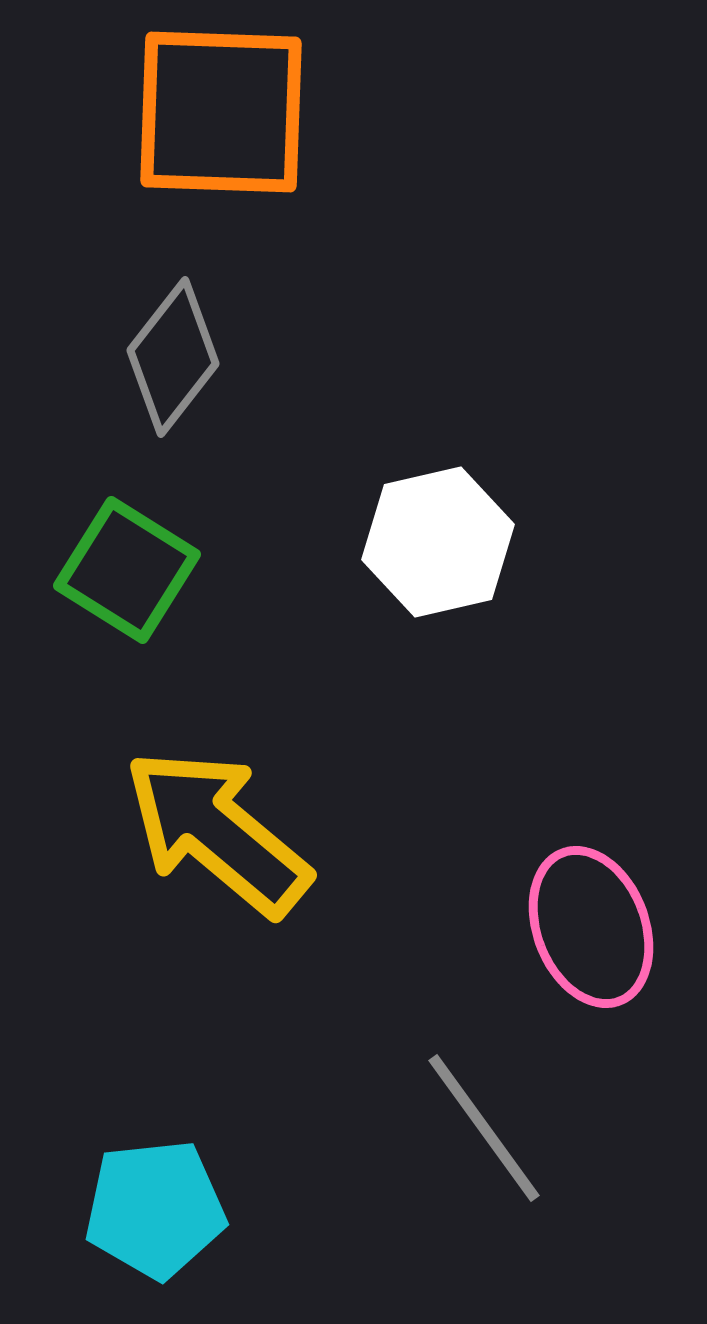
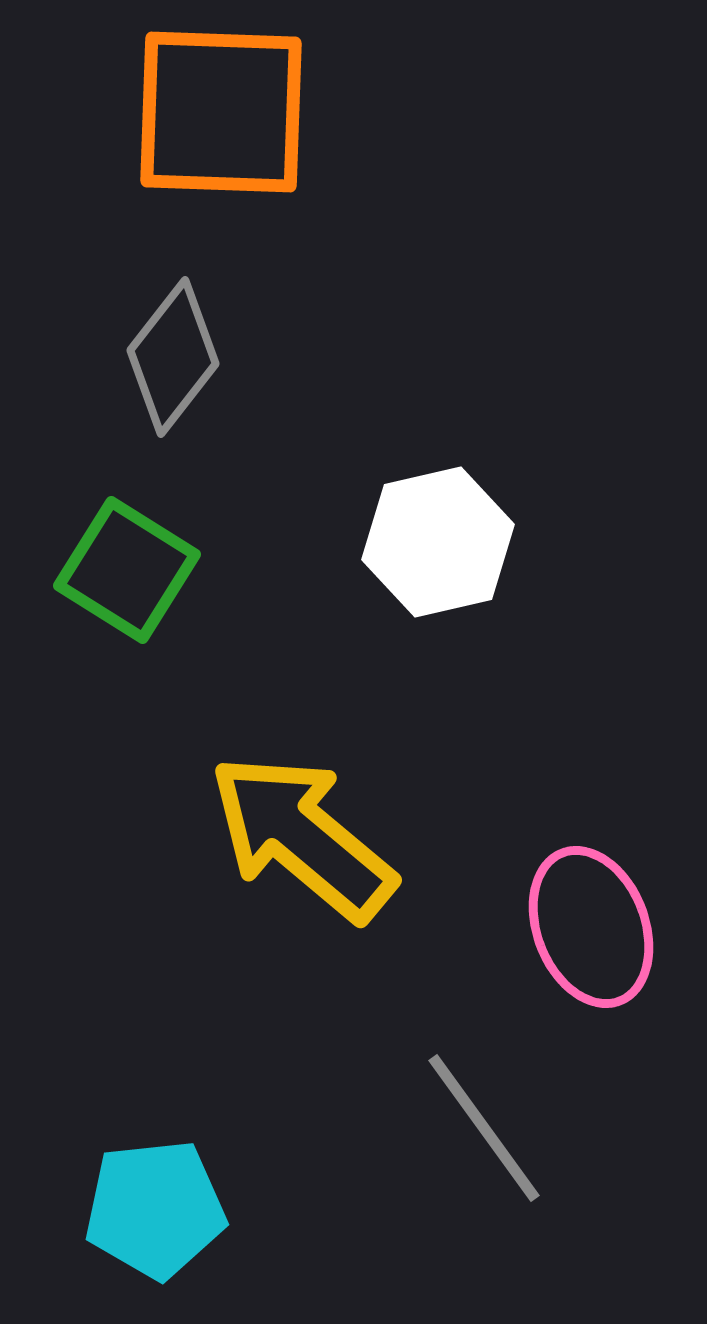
yellow arrow: moved 85 px right, 5 px down
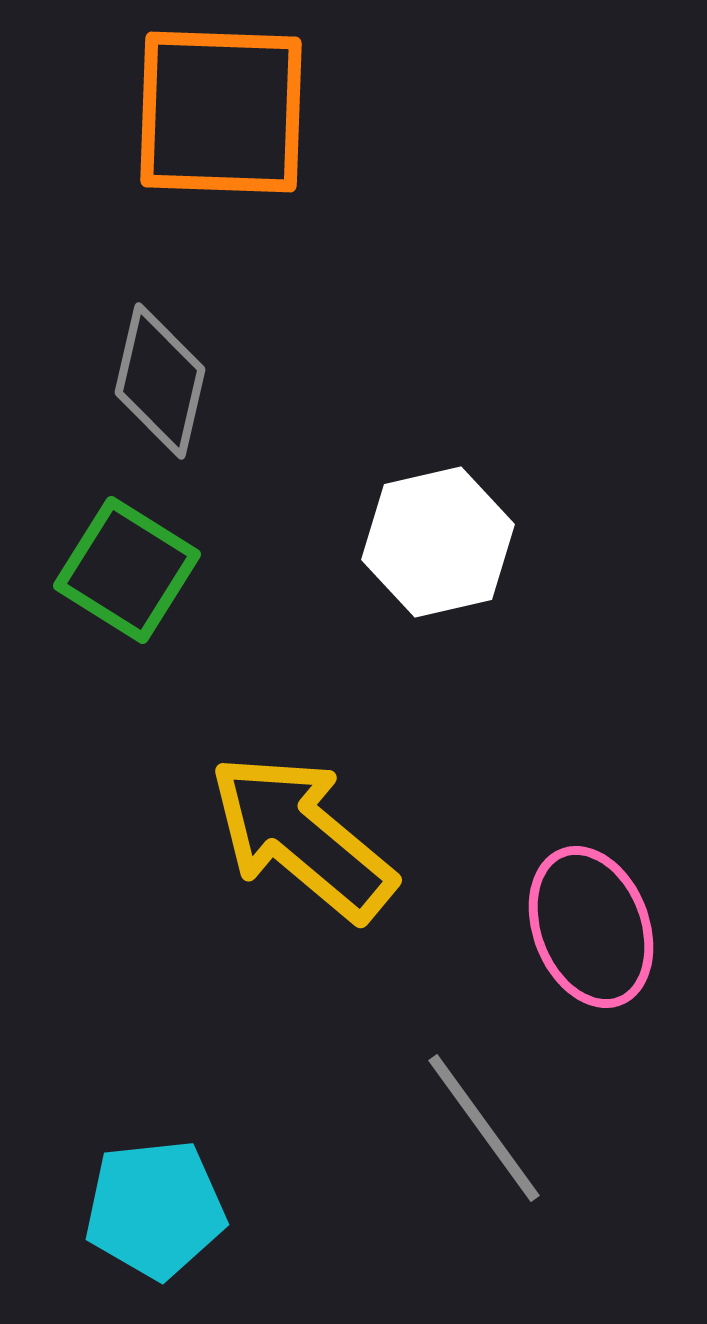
gray diamond: moved 13 px left, 24 px down; rotated 25 degrees counterclockwise
